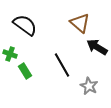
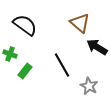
green rectangle: rotated 70 degrees clockwise
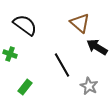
green rectangle: moved 16 px down
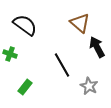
black arrow: rotated 30 degrees clockwise
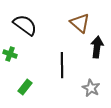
black arrow: rotated 35 degrees clockwise
black line: rotated 30 degrees clockwise
gray star: moved 2 px right, 2 px down
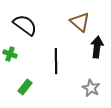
brown triangle: moved 1 px up
black line: moved 6 px left, 4 px up
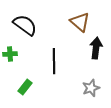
black arrow: moved 1 px left, 1 px down
green cross: rotated 24 degrees counterclockwise
black line: moved 2 px left
gray star: rotated 24 degrees clockwise
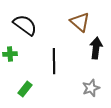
green rectangle: moved 2 px down
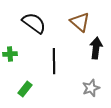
black semicircle: moved 9 px right, 2 px up
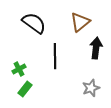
brown triangle: rotated 40 degrees clockwise
green cross: moved 9 px right, 15 px down; rotated 24 degrees counterclockwise
black line: moved 1 px right, 5 px up
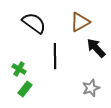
brown triangle: rotated 10 degrees clockwise
black arrow: rotated 50 degrees counterclockwise
green cross: rotated 32 degrees counterclockwise
